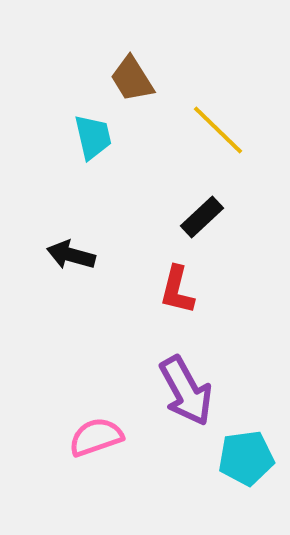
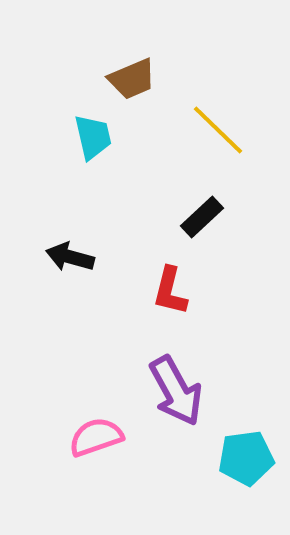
brown trapezoid: rotated 81 degrees counterclockwise
black arrow: moved 1 px left, 2 px down
red L-shape: moved 7 px left, 1 px down
purple arrow: moved 10 px left
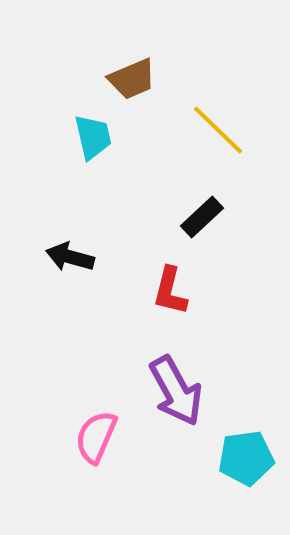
pink semicircle: rotated 48 degrees counterclockwise
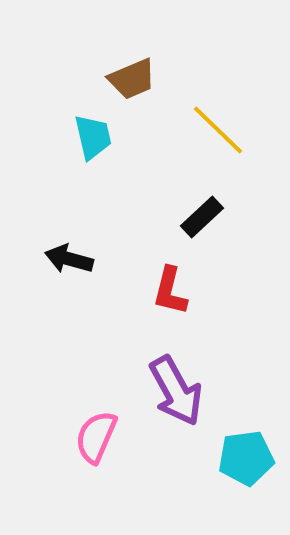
black arrow: moved 1 px left, 2 px down
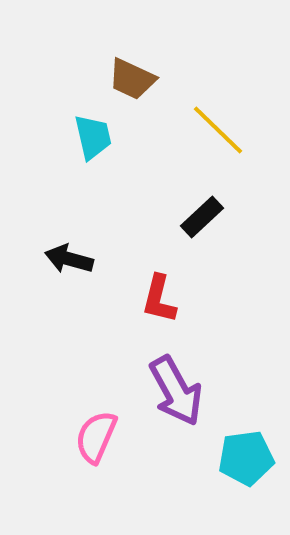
brown trapezoid: rotated 48 degrees clockwise
red L-shape: moved 11 px left, 8 px down
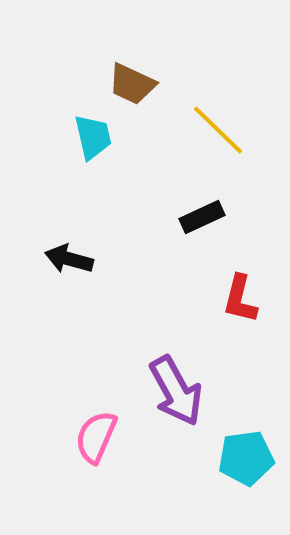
brown trapezoid: moved 5 px down
black rectangle: rotated 18 degrees clockwise
red L-shape: moved 81 px right
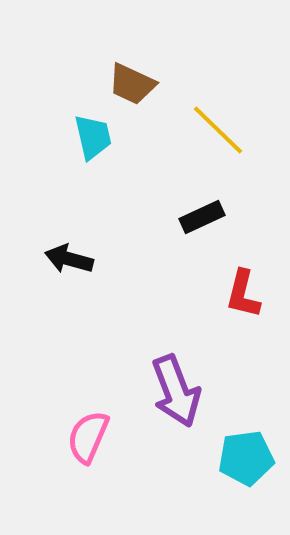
red L-shape: moved 3 px right, 5 px up
purple arrow: rotated 8 degrees clockwise
pink semicircle: moved 8 px left
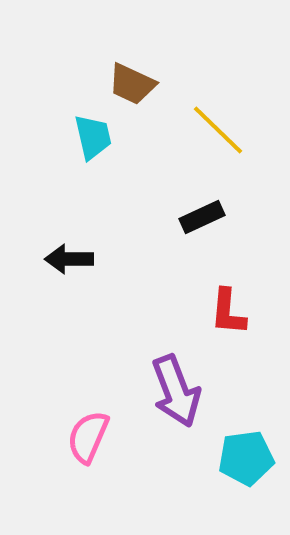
black arrow: rotated 15 degrees counterclockwise
red L-shape: moved 15 px left, 18 px down; rotated 9 degrees counterclockwise
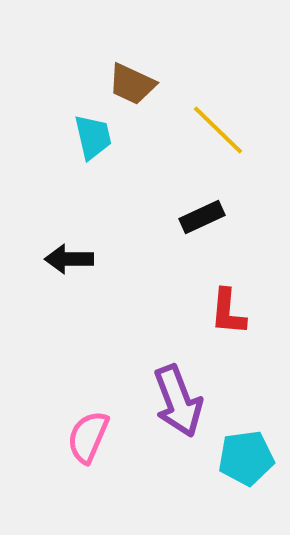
purple arrow: moved 2 px right, 10 px down
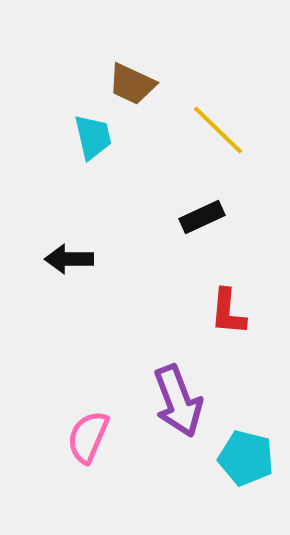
cyan pentagon: rotated 22 degrees clockwise
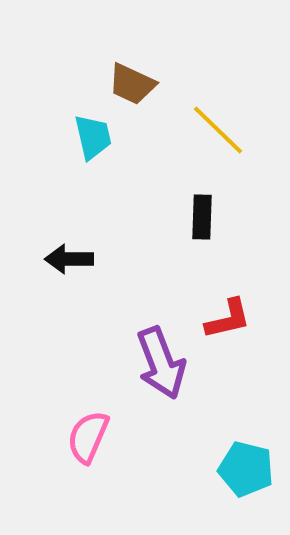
black rectangle: rotated 63 degrees counterclockwise
red L-shape: moved 7 px down; rotated 108 degrees counterclockwise
purple arrow: moved 17 px left, 38 px up
cyan pentagon: moved 11 px down
